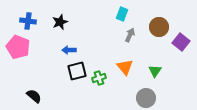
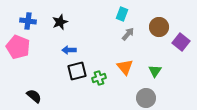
gray arrow: moved 2 px left, 1 px up; rotated 16 degrees clockwise
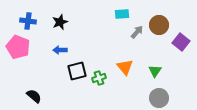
cyan rectangle: rotated 64 degrees clockwise
brown circle: moved 2 px up
gray arrow: moved 9 px right, 2 px up
blue arrow: moved 9 px left
gray circle: moved 13 px right
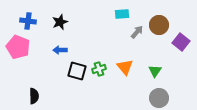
black square: rotated 30 degrees clockwise
green cross: moved 9 px up
black semicircle: rotated 49 degrees clockwise
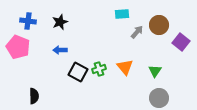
black square: moved 1 px right, 1 px down; rotated 12 degrees clockwise
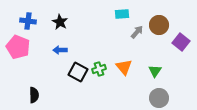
black star: rotated 21 degrees counterclockwise
orange triangle: moved 1 px left
black semicircle: moved 1 px up
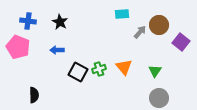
gray arrow: moved 3 px right
blue arrow: moved 3 px left
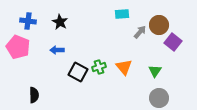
purple square: moved 8 px left
green cross: moved 2 px up
